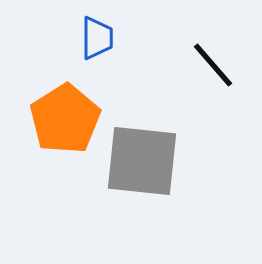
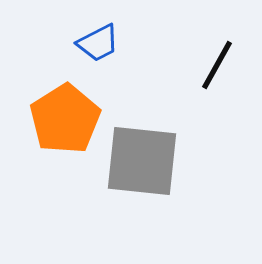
blue trapezoid: moved 1 px right, 5 px down; rotated 63 degrees clockwise
black line: moved 4 px right; rotated 70 degrees clockwise
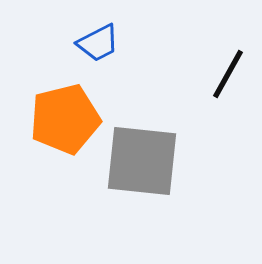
black line: moved 11 px right, 9 px down
orange pentagon: rotated 18 degrees clockwise
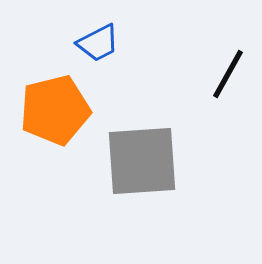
orange pentagon: moved 10 px left, 9 px up
gray square: rotated 10 degrees counterclockwise
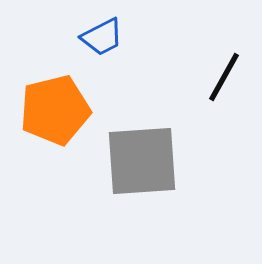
blue trapezoid: moved 4 px right, 6 px up
black line: moved 4 px left, 3 px down
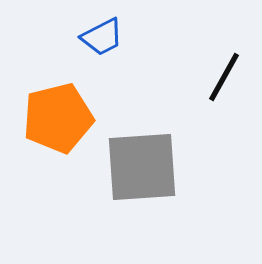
orange pentagon: moved 3 px right, 8 px down
gray square: moved 6 px down
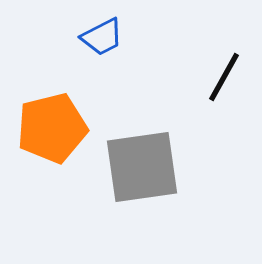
orange pentagon: moved 6 px left, 10 px down
gray square: rotated 4 degrees counterclockwise
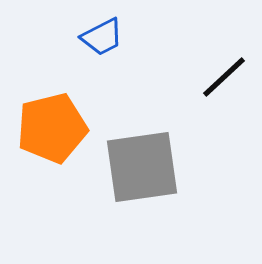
black line: rotated 18 degrees clockwise
